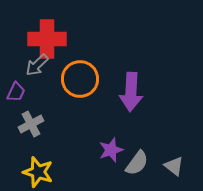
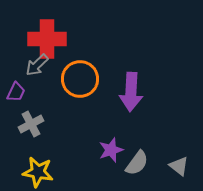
gray triangle: moved 5 px right
yellow star: rotated 8 degrees counterclockwise
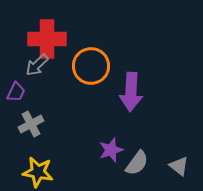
orange circle: moved 11 px right, 13 px up
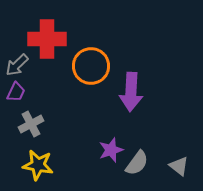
gray arrow: moved 20 px left
yellow star: moved 7 px up
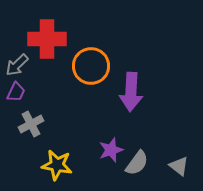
yellow star: moved 19 px right
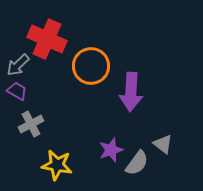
red cross: rotated 24 degrees clockwise
gray arrow: moved 1 px right
purple trapezoid: moved 1 px right, 1 px up; rotated 85 degrees counterclockwise
gray triangle: moved 16 px left, 22 px up
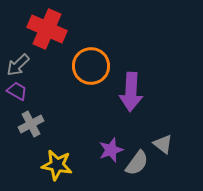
red cross: moved 10 px up
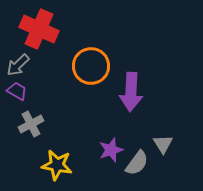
red cross: moved 8 px left
gray triangle: rotated 20 degrees clockwise
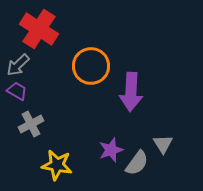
red cross: rotated 9 degrees clockwise
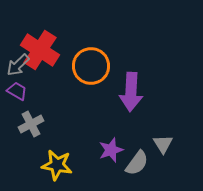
red cross: moved 1 px right, 21 px down
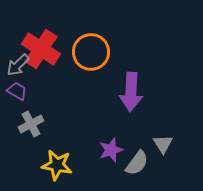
red cross: moved 1 px right, 1 px up
orange circle: moved 14 px up
